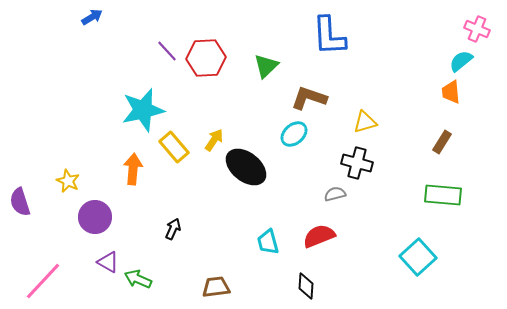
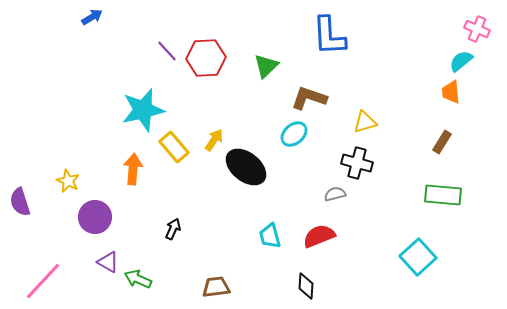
cyan trapezoid: moved 2 px right, 6 px up
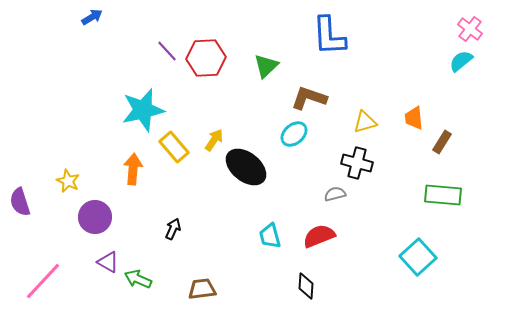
pink cross: moved 7 px left; rotated 15 degrees clockwise
orange trapezoid: moved 37 px left, 26 px down
brown trapezoid: moved 14 px left, 2 px down
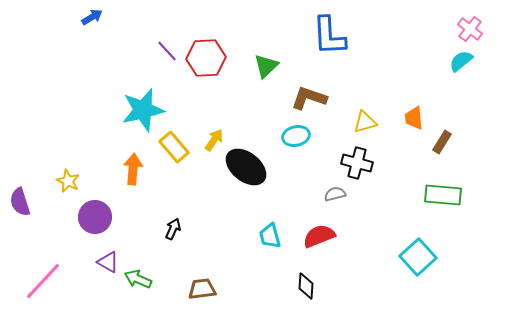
cyan ellipse: moved 2 px right, 2 px down; rotated 28 degrees clockwise
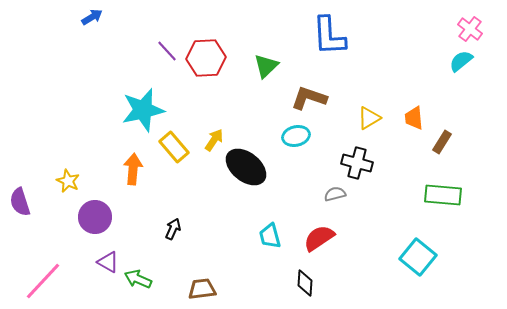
yellow triangle: moved 4 px right, 4 px up; rotated 15 degrees counterclockwise
red semicircle: moved 2 px down; rotated 12 degrees counterclockwise
cyan square: rotated 9 degrees counterclockwise
black diamond: moved 1 px left, 3 px up
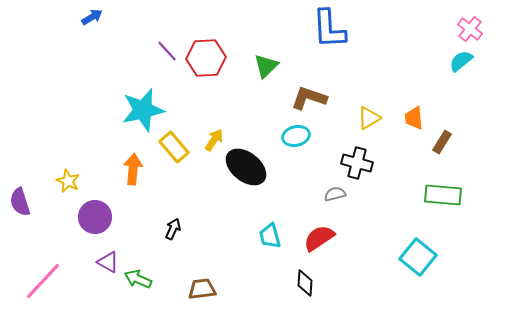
blue L-shape: moved 7 px up
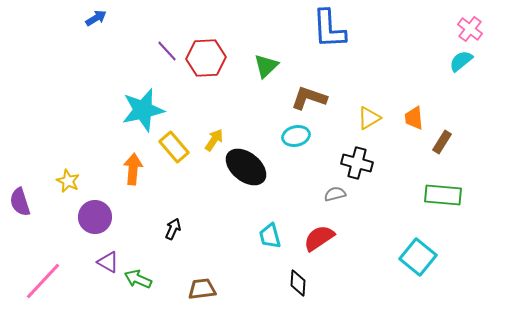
blue arrow: moved 4 px right, 1 px down
black diamond: moved 7 px left
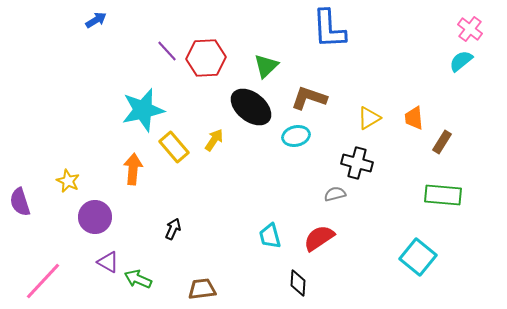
blue arrow: moved 2 px down
black ellipse: moved 5 px right, 60 px up
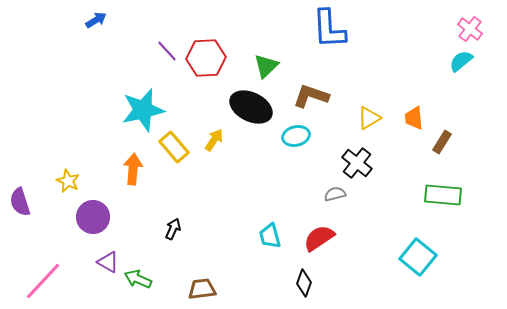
brown L-shape: moved 2 px right, 2 px up
black ellipse: rotated 12 degrees counterclockwise
black cross: rotated 24 degrees clockwise
purple circle: moved 2 px left
black diamond: moved 6 px right; rotated 16 degrees clockwise
